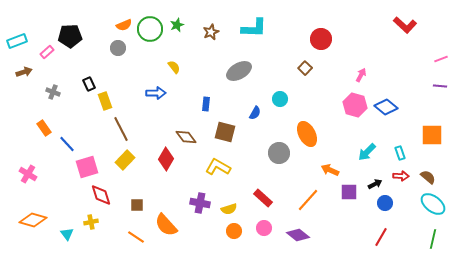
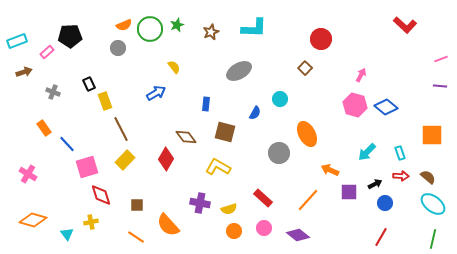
blue arrow at (156, 93): rotated 30 degrees counterclockwise
orange semicircle at (166, 225): moved 2 px right
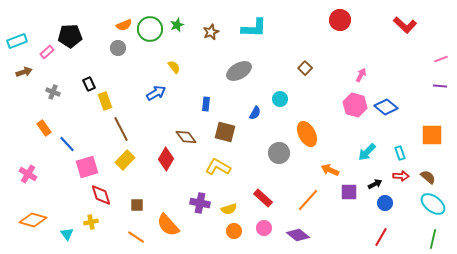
red circle at (321, 39): moved 19 px right, 19 px up
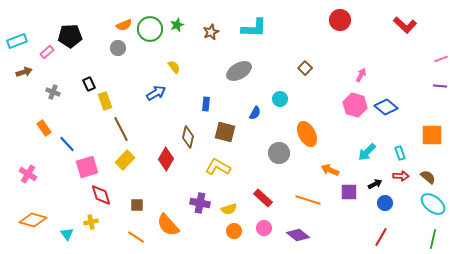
brown diamond at (186, 137): moved 2 px right; rotated 50 degrees clockwise
orange line at (308, 200): rotated 65 degrees clockwise
